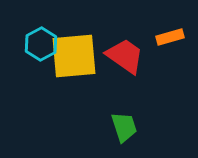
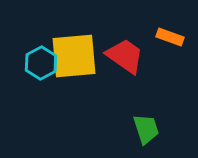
orange rectangle: rotated 36 degrees clockwise
cyan hexagon: moved 19 px down
green trapezoid: moved 22 px right, 2 px down
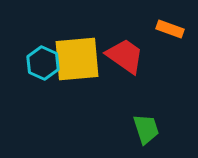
orange rectangle: moved 8 px up
yellow square: moved 3 px right, 3 px down
cyan hexagon: moved 2 px right; rotated 8 degrees counterclockwise
